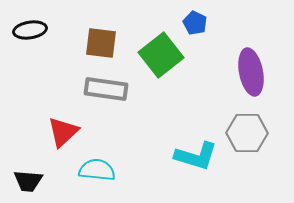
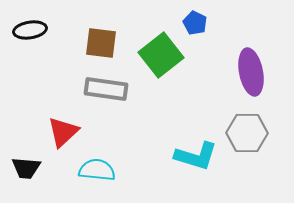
black trapezoid: moved 2 px left, 13 px up
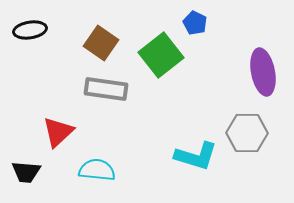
brown square: rotated 28 degrees clockwise
purple ellipse: moved 12 px right
red triangle: moved 5 px left
black trapezoid: moved 4 px down
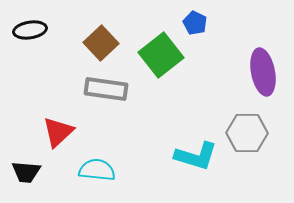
brown square: rotated 12 degrees clockwise
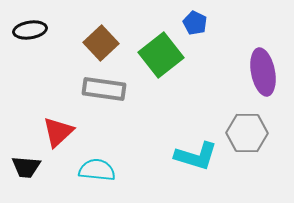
gray rectangle: moved 2 px left
black trapezoid: moved 5 px up
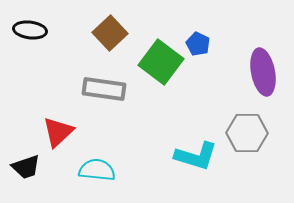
blue pentagon: moved 3 px right, 21 px down
black ellipse: rotated 16 degrees clockwise
brown square: moved 9 px right, 10 px up
green square: moved 7 px down; rotated 15 degrees counterclockwise
black trapezoid: rotated 24 degrees counterclockwise
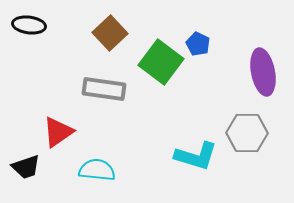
black ellipse: moved 1 px left, 5 px up
red triangle: rotated 8 degrees clockwise
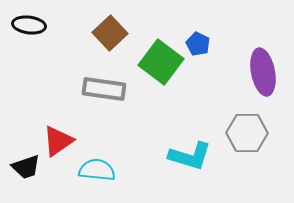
red triangle: moved 9 px down
cyan L-shape: moved 6 px left
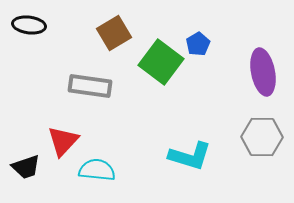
brown square: moved 4 px right; rotated 12 degrees clockwise
blue pentagon: rotated 15 degrees clockwise
gray rectangle: moved 14 px left, 3 px up
gray hexagon: moved 15 px right, 4 px down
red triangle: moved 5 px right; rotated 12 degrees counterclockwise
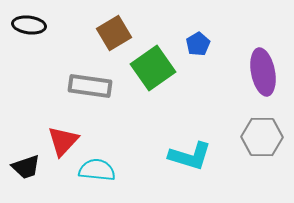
green square: moved 8 px left, 6 px down; rotated 18 degrees clockwise
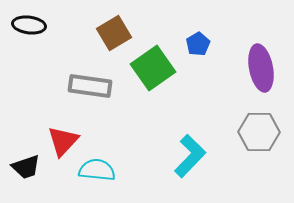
purple ellipse: moved 2 px left, 4 px up
gray hexagon: moved 3 px left, 5 px up
cyan L-shape: rotated 63 degrees counterclockwise
